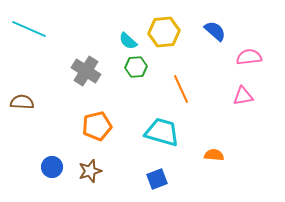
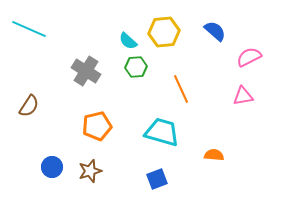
pink semicircle: rotated 20 degrees counterclockwise
brown semicircle: moved 7 px right, 4 px down; rotated 120 degrees clockwise
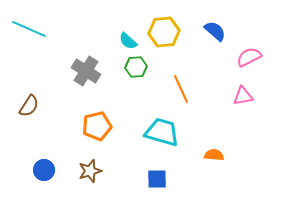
blue circle: moved 8 px left, 3 px down
blue square: rotated 20 degrees clockwise
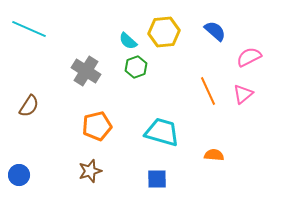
green hexagon: rotated 15 degrees counterclockwise
orange line: moved 27 px right, 2 px down
pink triangle: moved 2 px up; rotated 30 degrees counterclockwise
blue circle: moved 25 px left, 5 px down
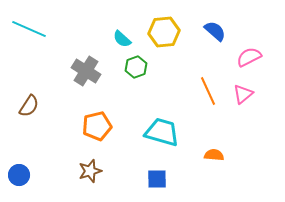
cyan semicircle: moved 6 px left, 2 px up
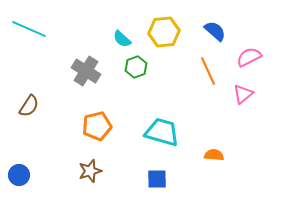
orange line: moved 20 px up
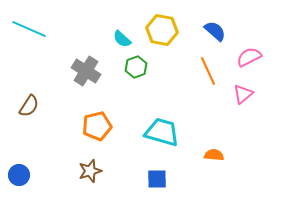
yellow hexagon: moved 2 px left, 2 px up; rotated 16 degrees clockwise
